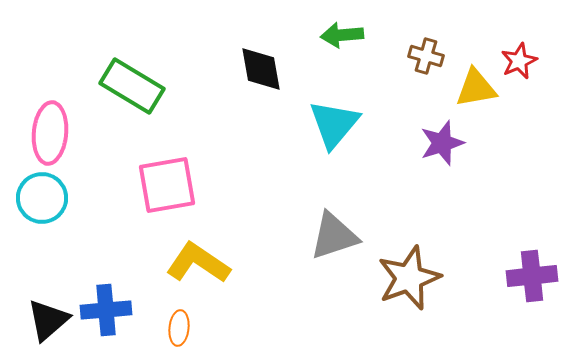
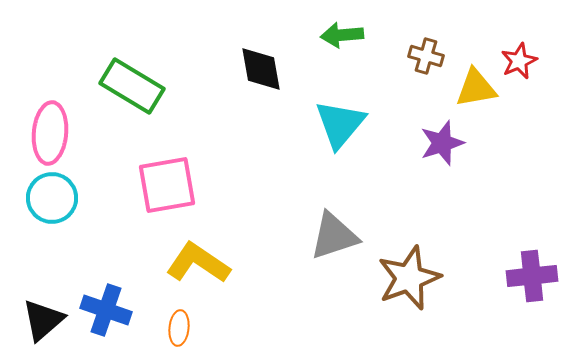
cyan triangle: moved 6 px right
cyan circle: moved 10 px right
blue cross: rotated 24 degrees clockwise
black triangle: moved 5 px left
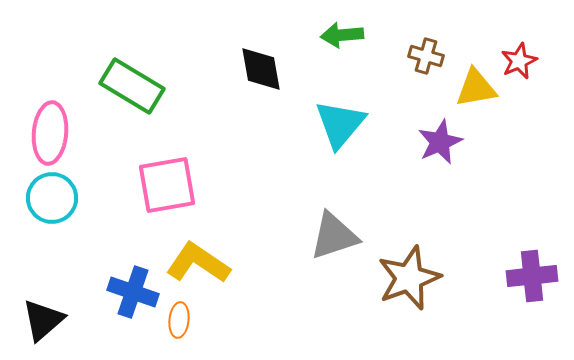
purple star: moved 2 px left, 1 px up; rotated 6 degrees counterclockwise
blue cross: moved 27 px right, 18 px up
orange ellipse: moved 8 px up
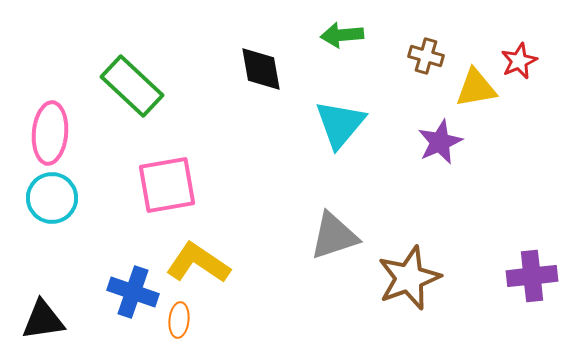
green rectangle: rotated 12 degrees clockwise
black triangle: rotated 33 degrees clockwise
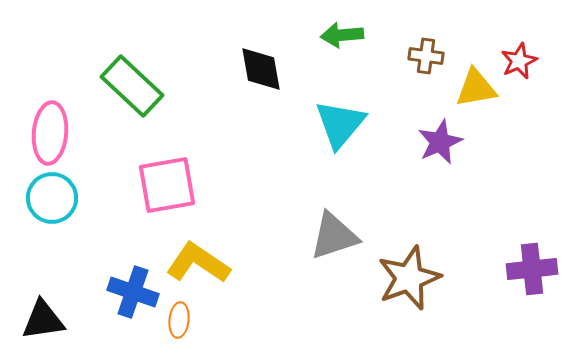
brown cross: rotated 8 degrees counterclockwise
purple cross: moved 7 px up
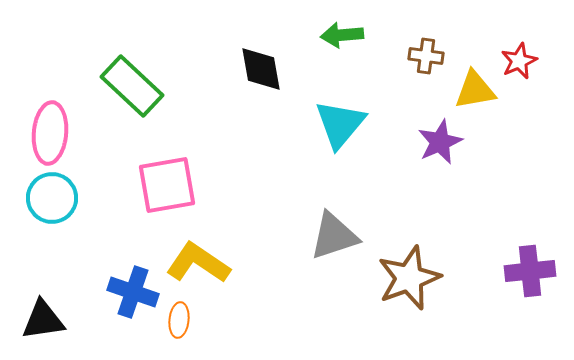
yellow triangle: moved 1 px left, 2 px down
purple cross: moved 2 px left, 2 px down
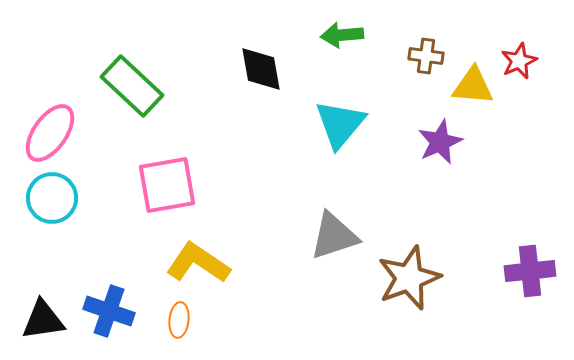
yellow triangle: moved 2 px left, 4 px up; rotated 15 degrees clockwise
pink ellipse: rotated 30 degrees clockwise
blue cross: moved 24 px left, 19 px down
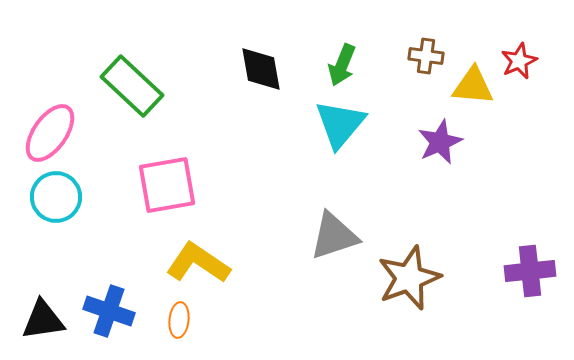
green arrow: moved 30 px down; rotated 63 degrees counterclockwise
cyan circle: moved 4 px right, 1 px up
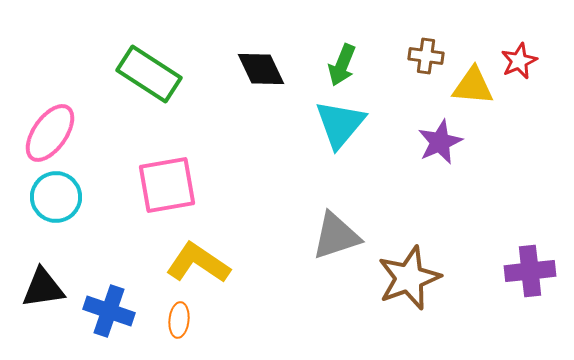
black diamond: rotated 15 degrees counterclockwise
green rectangle: moved 17 px right, 12 px up; rotated 10 degrees counterclockwise
gray triangle: moved 2 px right
black triangle: moved 32 px up
